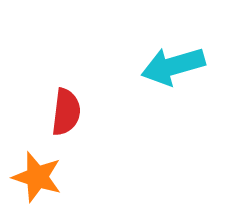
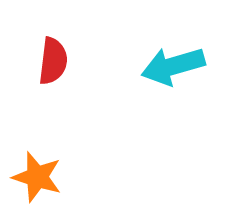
red semicircle: moved 13 px left, 51 px up
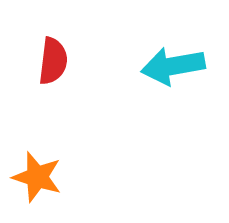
cyan arrow: rotated 6 degrees clockwise
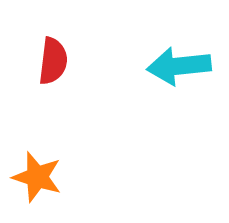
cyan arrow: moved 6 px right; rotated 4 degrees clockwise
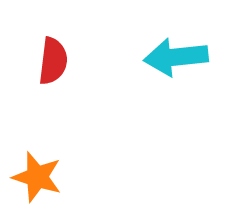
cyan arrow: moved 3 px left, 9 px up
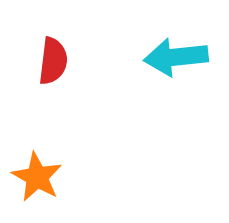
orange star: rotated 12 degrees clockwise
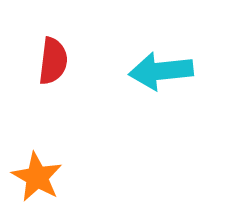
cyan arrow: moved 15 px left, 14 px down
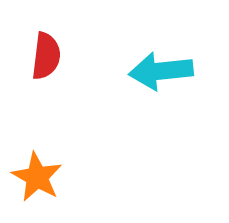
red semicircle: moved 7 px left, 5 px up
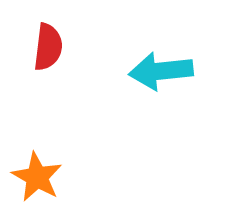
red semicircle: moved 2 px right, 9 px up
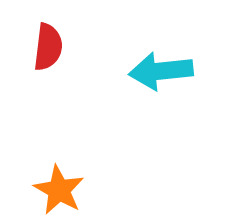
orange star: moved 22 px right, 13 px down
